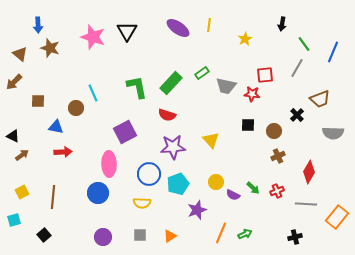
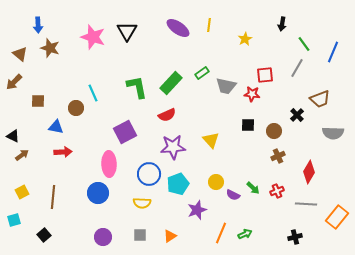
red semicircle at (167, 115): rotated 42 degrees counterclockwise
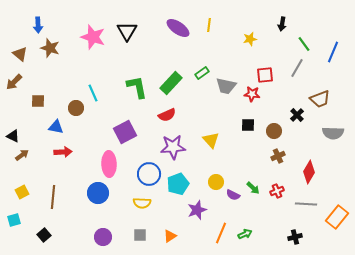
yellow star at (245, 39): moved 5 px right; rotated 16 degrees clockwise
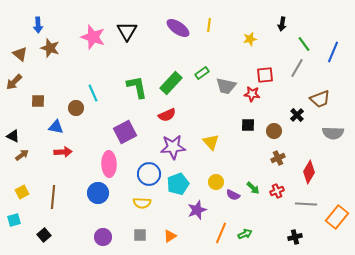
yellow triangle at (211, 140): moved 2 px down
brown cross at (278, 156): moved 2 px down
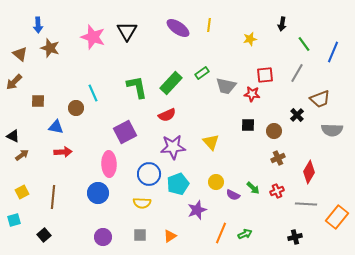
gray line at (297, 68): moved 5 px down
gray semicircle at (333, 133): moved 1 px left, 3 px up
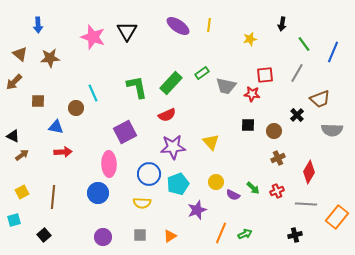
purple ellipse at (178, 28): moved 2 px up
brown star at (50, 48): moved 10 px down; rotated 24 degrees counterclockwise
black cross at (295, 237): moved 2 px up
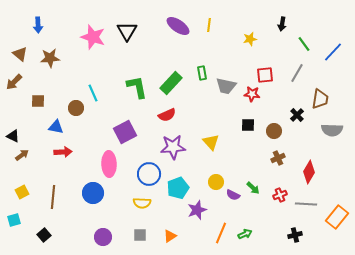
blue line at (333, 52): rotated 20 degrees clockwise
green rectangle at (202, 73): rotated 64 degrees counterclockwise
brown trapezoid at (320, 99): rotated 60 degrees counterclockwise
cyan pentagon at (178, 184): moved 4 px down
red cross at (277, 191): moved 3 px right, 4 px down
blue circle at (98, 193): moved 5 px left
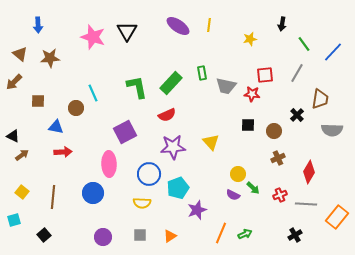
yellow circle at (216, 182): moved 22 px right, 8 px up
yellow square at (22, 192): rotated 24 degrees counterclockwise
black cross at (295, 235): rotated 16 degrees counterclockwise
